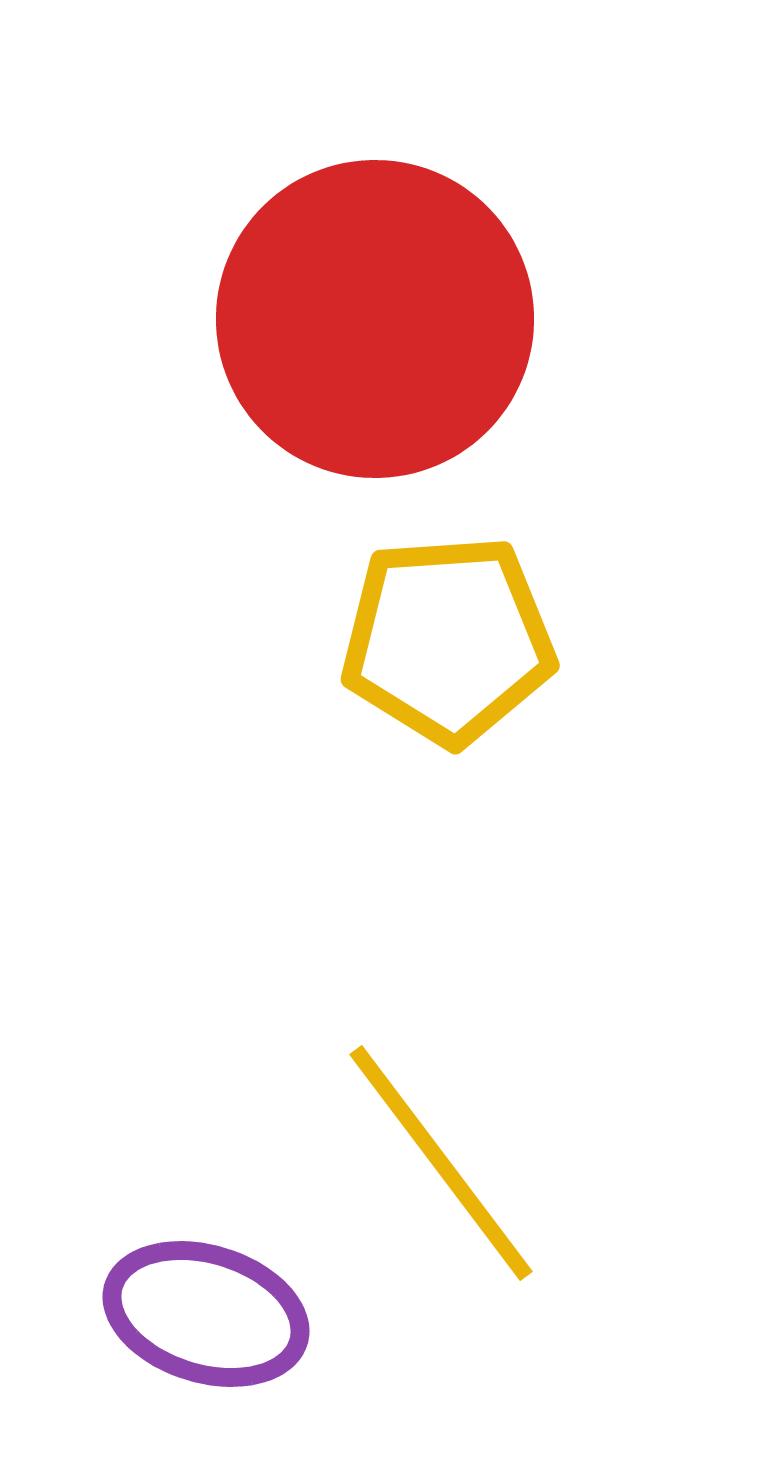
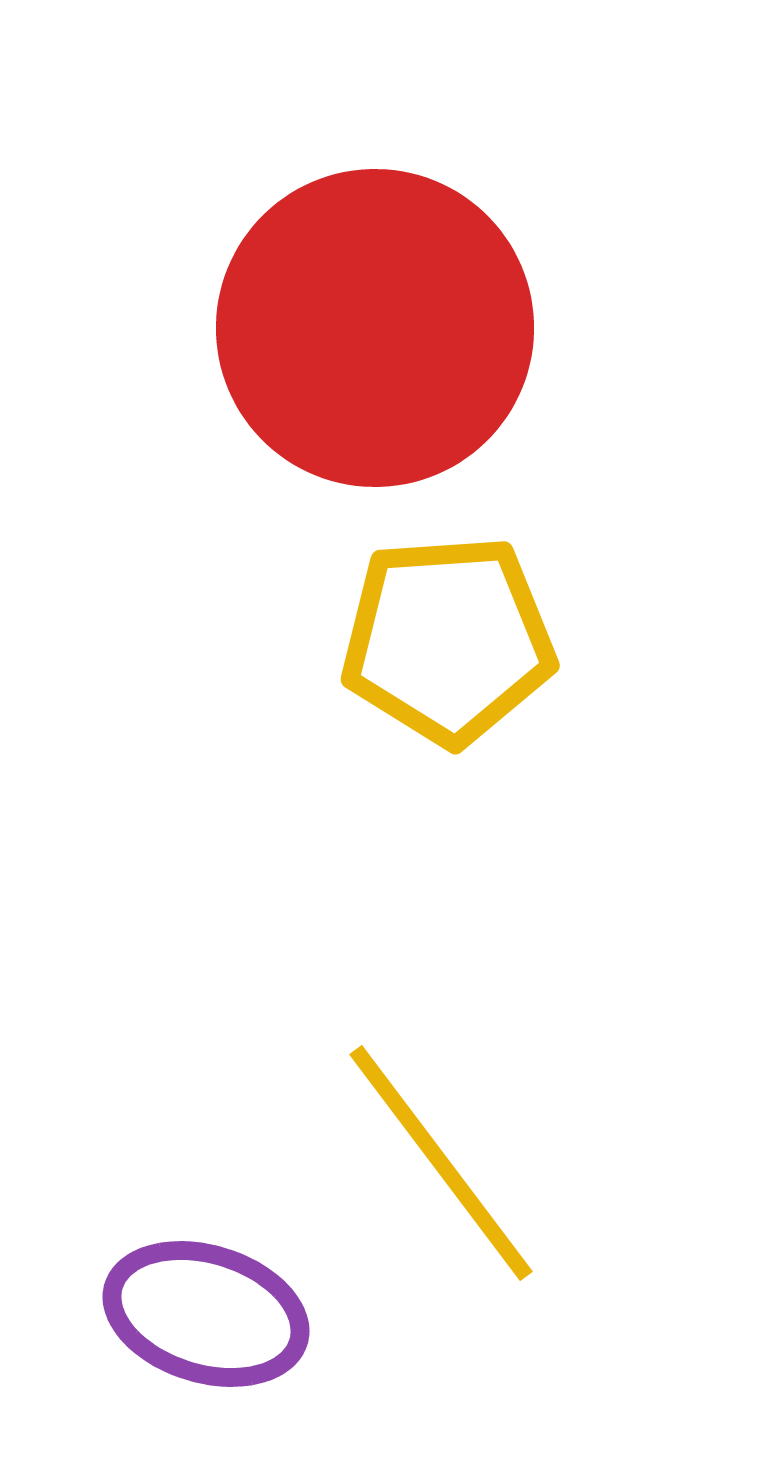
red circle: moved 9 px down
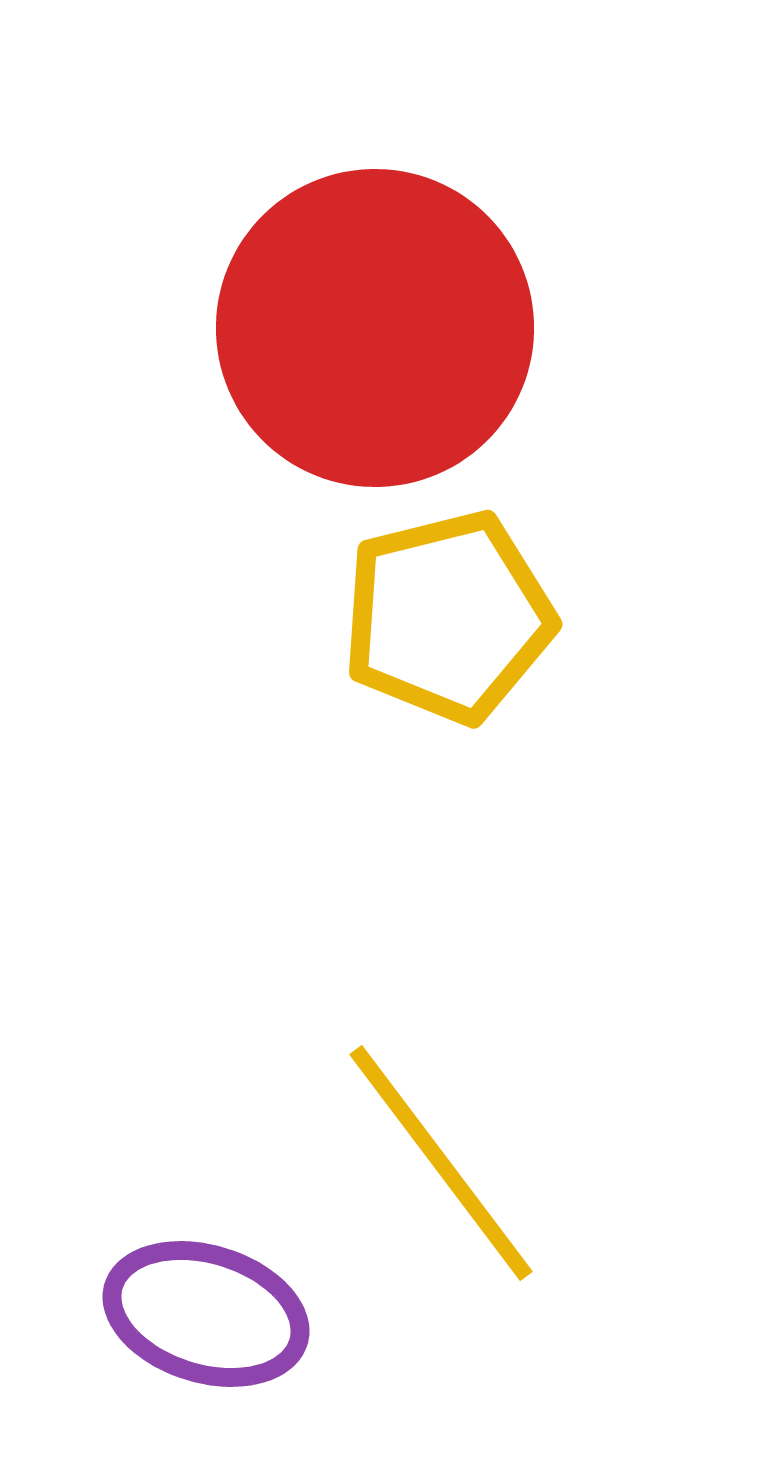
yellow pentagon: moved 23 px up; rotated 10 degrees counterclockwise
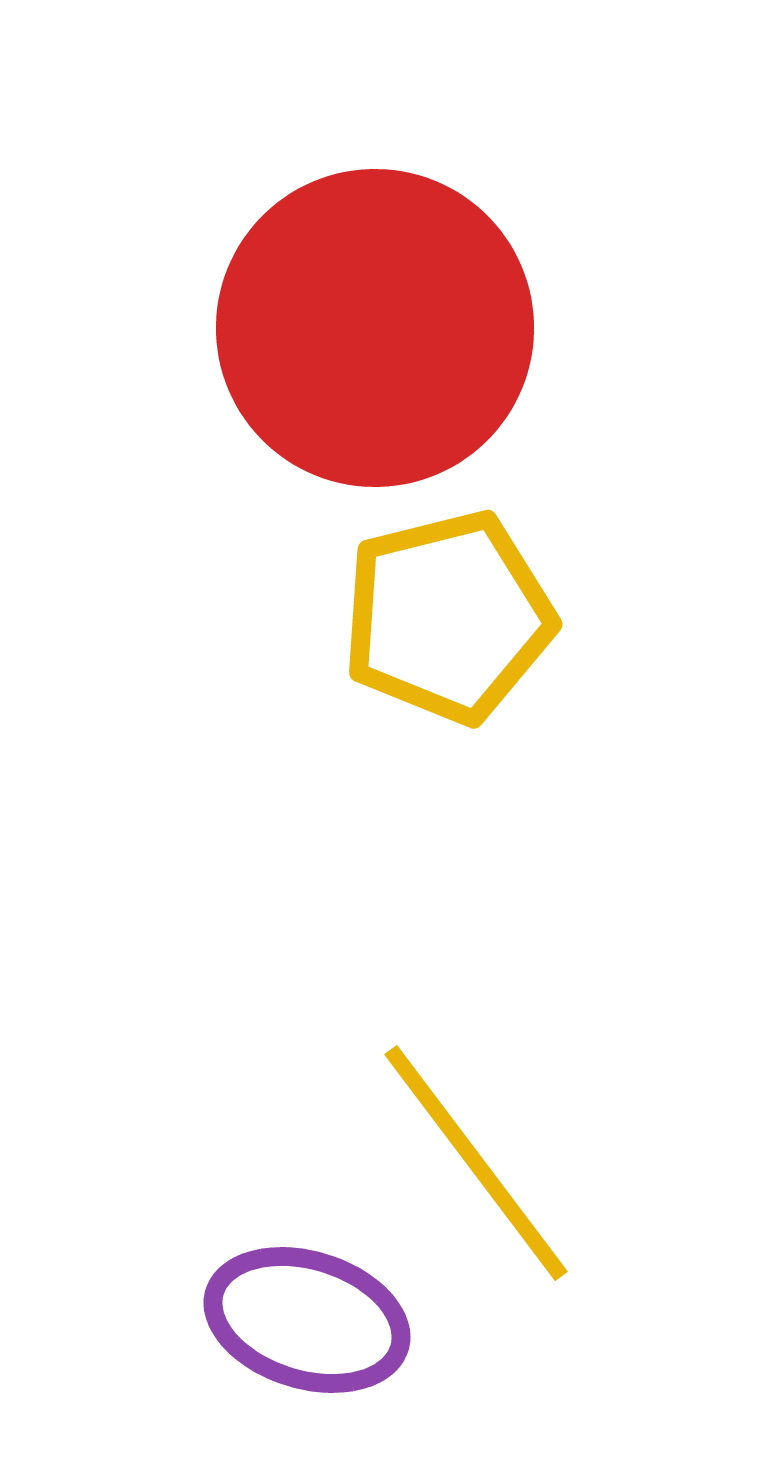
yellow line: moved 35 px right
purple ellipse: moved 101 px right, 6 px down
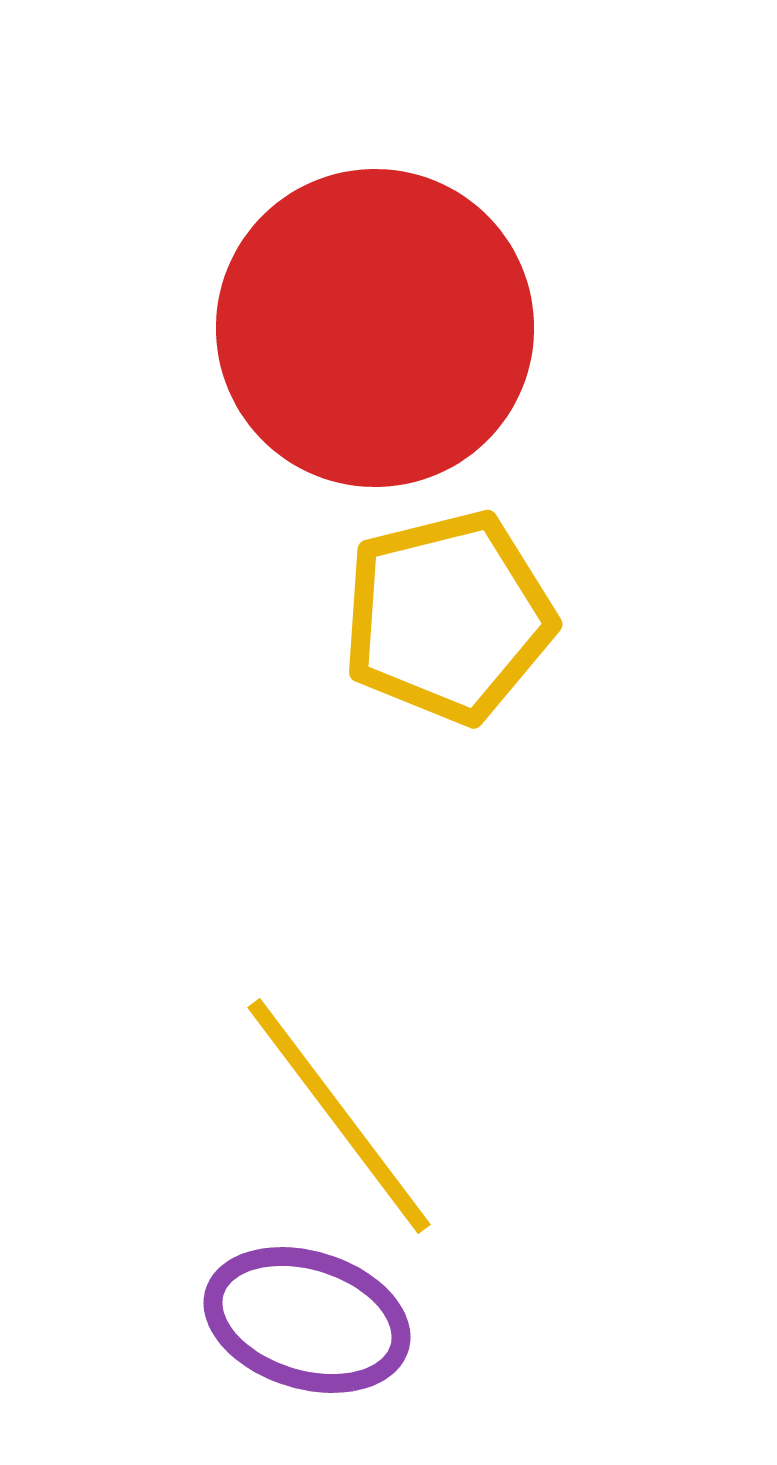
yellow line: moved 137 px left, 47 px up
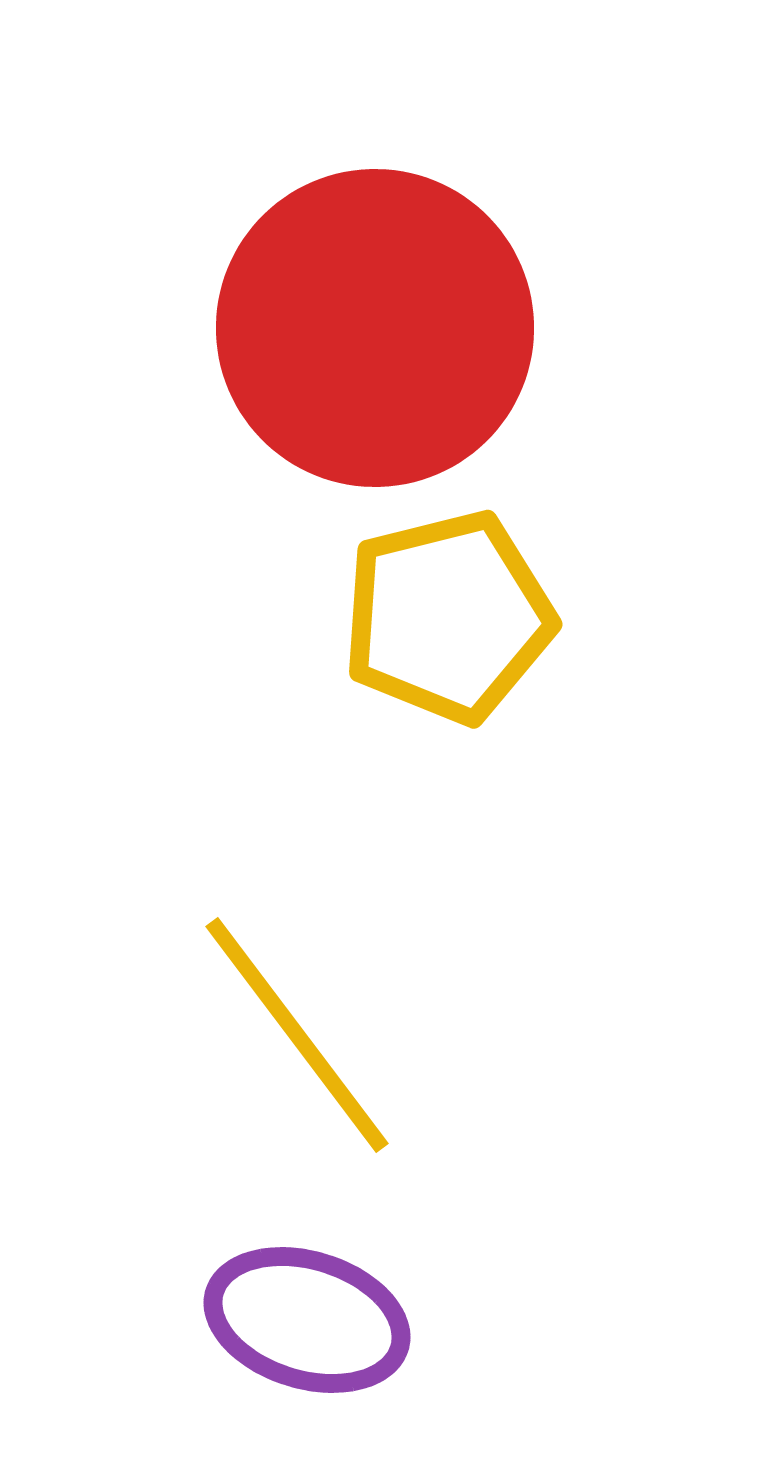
yellow line: moved 42 px left, 81 px up
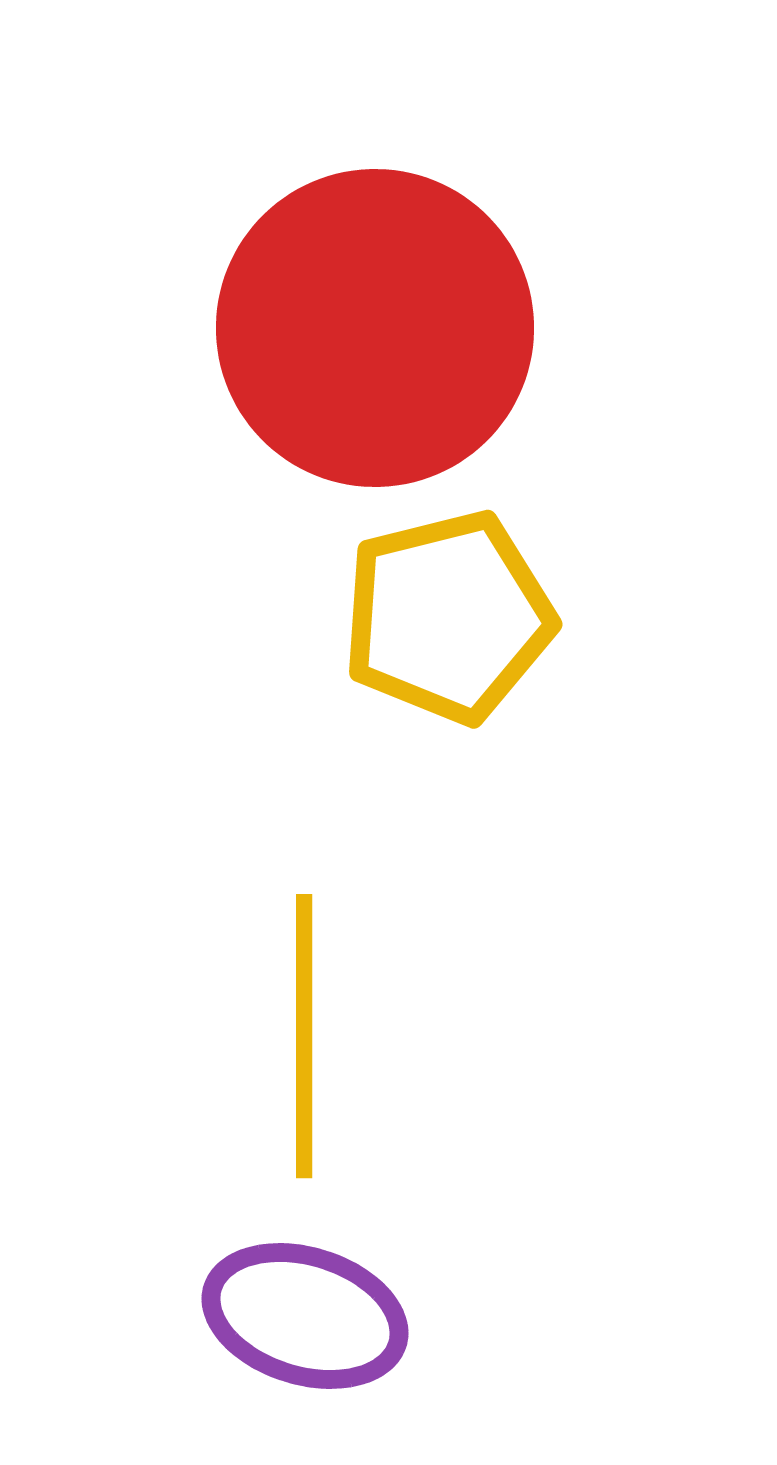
yellow line: moved 7 px right, 1 px down; rotated 37 degrees clockwise
purple ellipse: moved 2 px left, 4 px up
